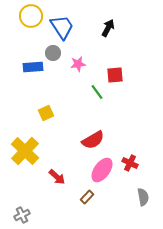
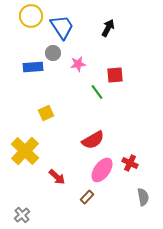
gray cross: rotated 14 degrees counterclockwise
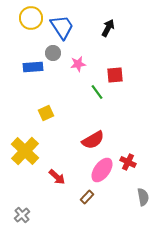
yellow circle: moved 2 px down
red cross: moved 2 px left, 1 px up
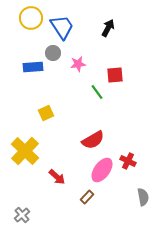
red cross: moved 1 px up
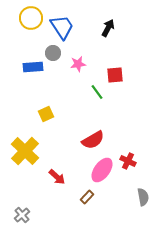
yellow square: moved 1 px down
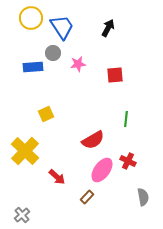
green line: moved 29 px right, 27 px down; rotated 42 degrees clockwise
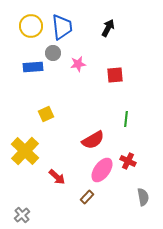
yellow circle: moved 8 px down
blue trapezoid: rotated 28 degrees clockwise
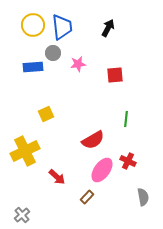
yellow circle: moved 2 px right, 1 px up
yellow cross: rotated 20 degrees clockwise
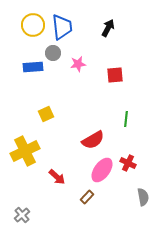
red cross: moved 2 px down
